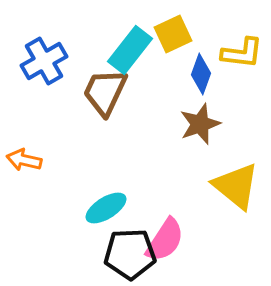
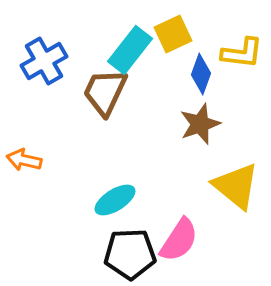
cyan ellipse: moved 9 px right, 8 px up
pink semicircle: moved 14 px right
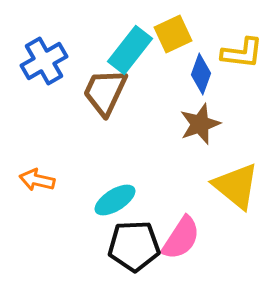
orange arrow: moved 13 px right, 20 px down
pink semicircle: moved 2 px right, 2 px up
black pentagon: moved 4 px right, 8 px up
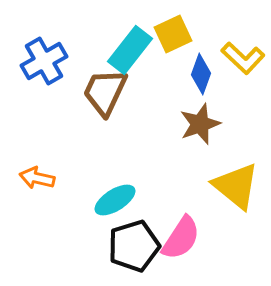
yellow L-shape: moved 1 px right, 5 px down; rotated 36 degrees clockwise
orange arrow: moved 2 px up
black pentagon: rotated 15 degrees counterclockwise
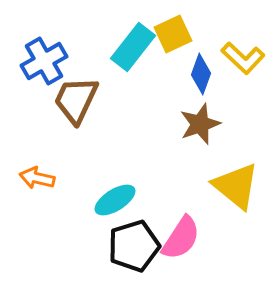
cyan rectangle: moved 3 px right, 3 px up
brown trapezoid: moved 29 px left, 8 px down
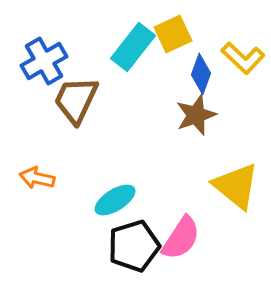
brown star: moved 4 px left, 9 px up
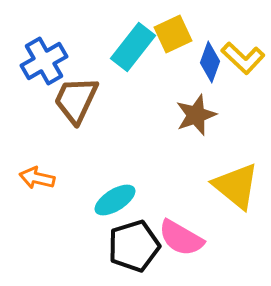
blue diamond: moved 9 px right, 12 px up
pink semicircle: rotated 87 degrees clockwise
